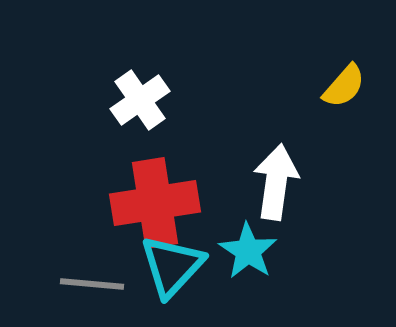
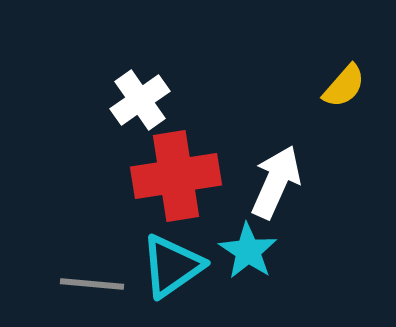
white arrow: rotated 16 degrees clockwise
red cross: moved 21 px right, 27 px up
cyan triangle: rotated 12 degrees clockwise
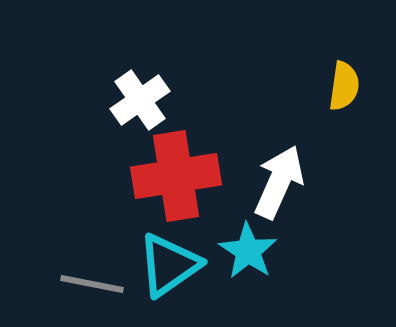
yellow semicircle: rotated 33 degrees counterclockwise
white arrow: moved 3 px right
cyan triangle: moved 3 px left, 1 px up
gray line: rotated 6 degrees clockwise
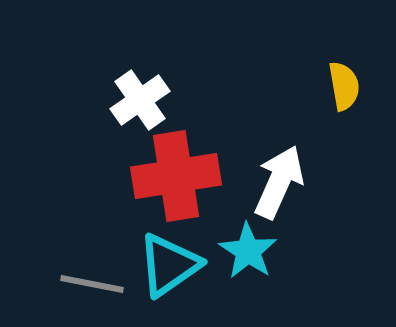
yellow semicircle: rotated 18 degrees counterclockwise
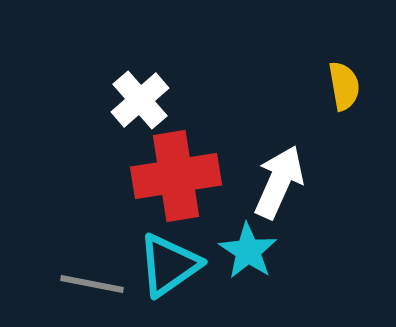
white cross: rotated 6 degrees counterclockwise
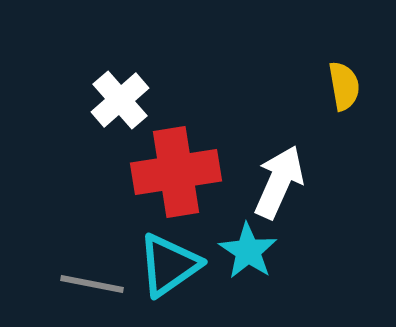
white cross: moved 20 px left
red cross: moved 4 px up
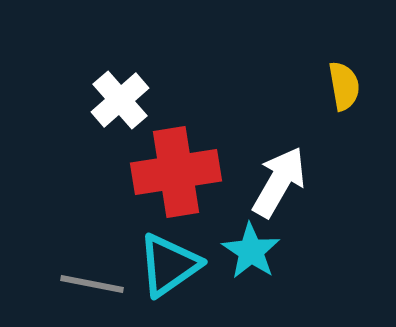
white arrow: rotated 6 degrees clockwise
cyan star: moved 3 px right
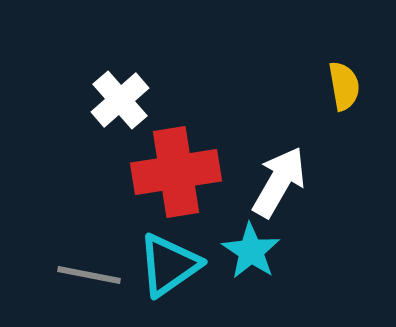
gray line: moved 3 px left, 9 px up
